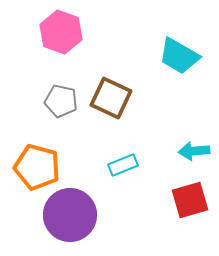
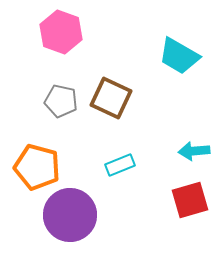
cyan rectangle: moved 3 px left
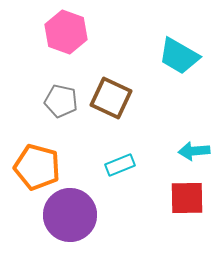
pink hexagon: moved 5 px right
red square: moved 3 px left, 2 px up; rotated 15 degrees clockwise
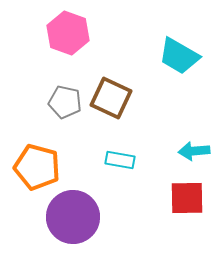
pink hexagon: moved 2 px right, 1 px down
gray pentagon: moved 4 px right, 1 px down
cyan rectangle: moved 5 px up; rotated 32 degrees clockwise
purple circle: moved 3 px right, 2 px down
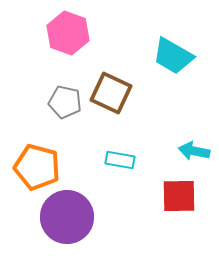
cyan trapezoid: moved 6 px left
brown square: moved 5 px up
cyan arrow: rotated 16 degrees clockwise
red square: moved 8 px left, 2 px up
purple circle: moved 6 px left
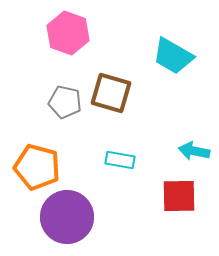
brown square: rotated 9 degrees counterclockwise
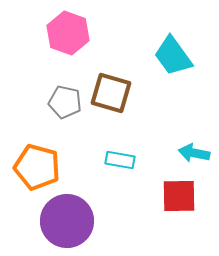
cyan trapezoid: rotated 24 degrees clockwise
cyan arrow: moved 2 px down
purple circle: moved 4 px down
